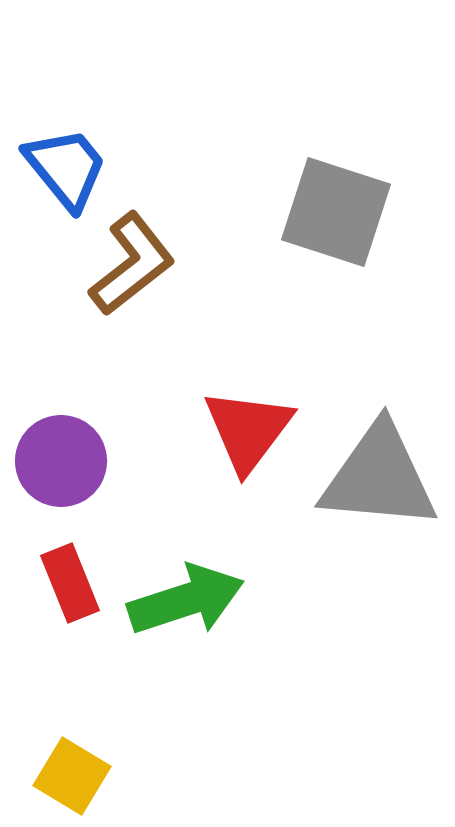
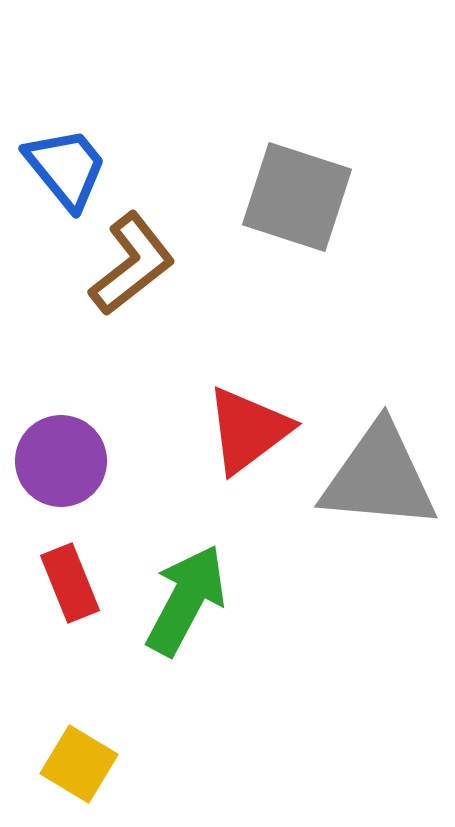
gray square: moved 39 px left, 15 px up
red triangle: rotated 16 degrees clockwise
green arrow: rotated 44 degrees counterclockwise
yellow square: moved 7 px right, 12 px up
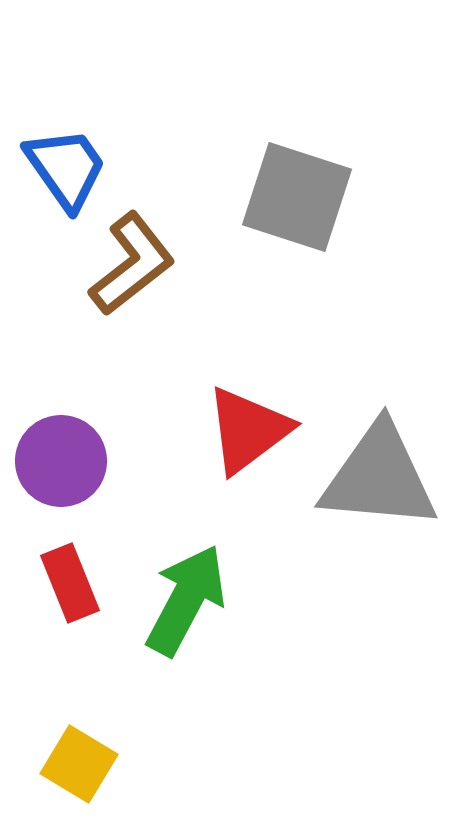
blue trapezoid: rotated 4 degrees clockwise
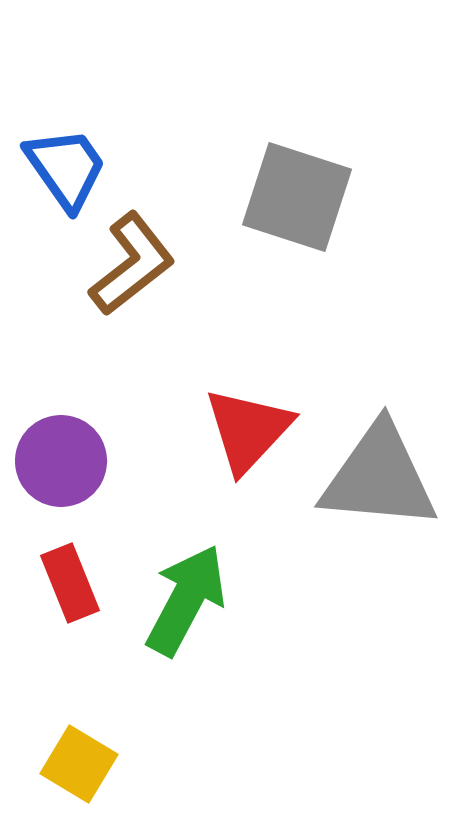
red triangle: rotated 10 degrees counterclockwise
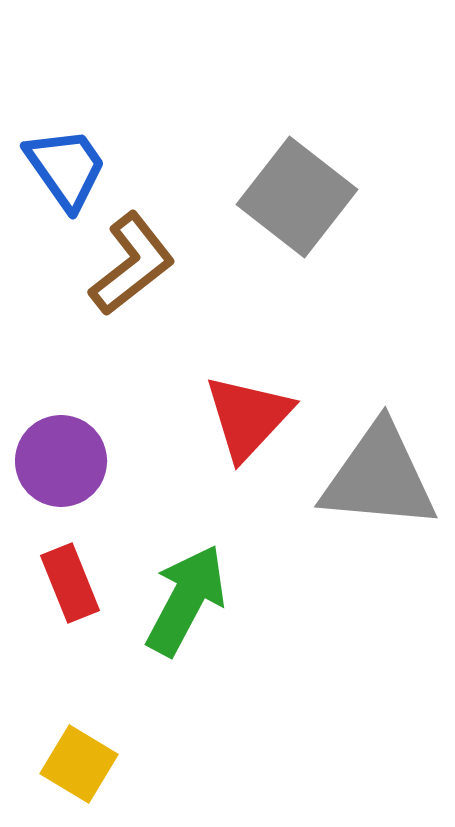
gray square: rotated 20 degrees clockwise
red triangle: moved 13 px up
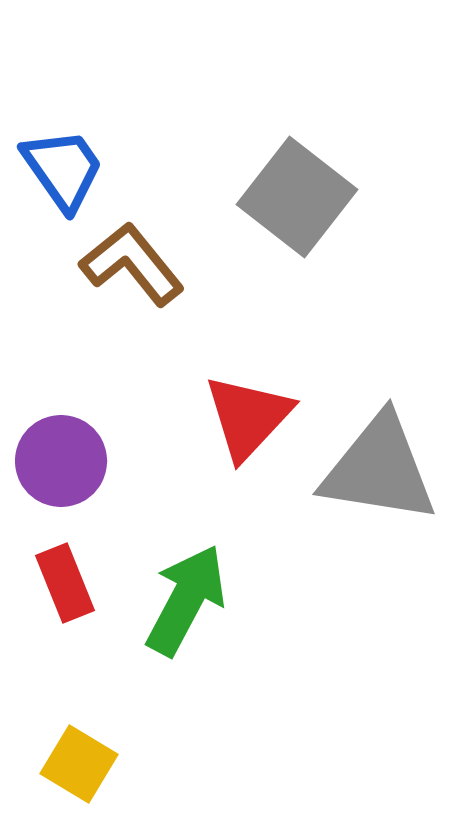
blue trapezoid: moved 3 px left, 1 px down
brown L-shape: rotated 91 degrees counterclockwise
gray triangle: moved 8 px up; rotated 4 degrees clockwise
red rectangle: moved 5 px left
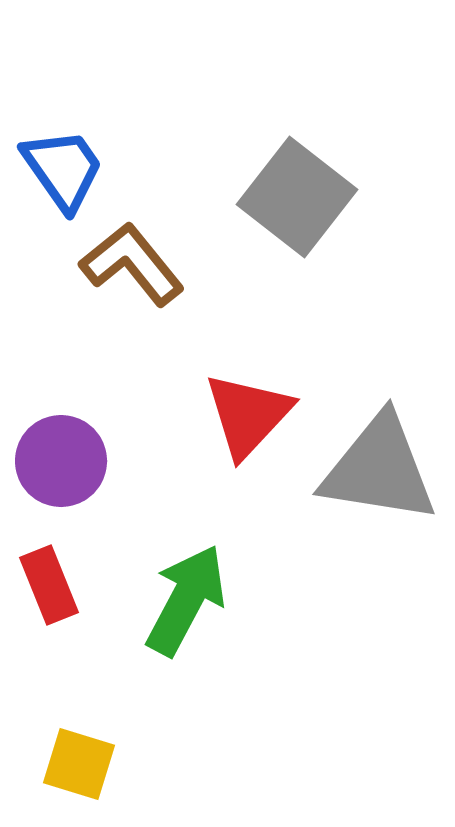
red triangle: moved 2 px up
red rectangle: moved 16 px left, 2 px down
yellow square: rotated 14 degrees counterclockwise
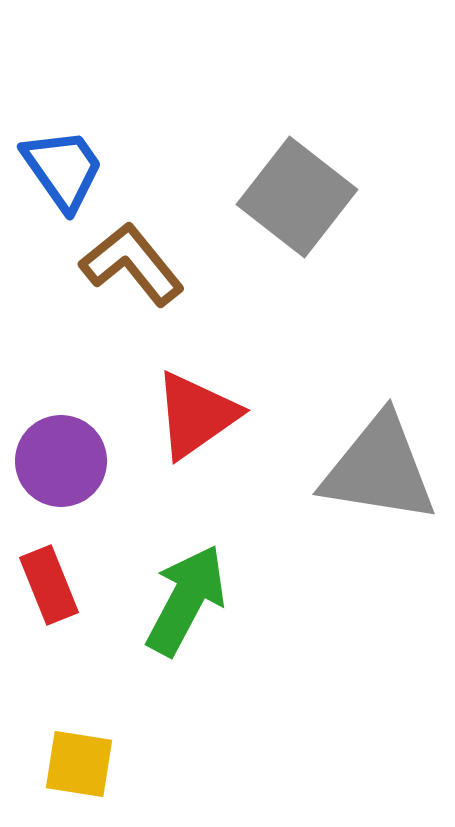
red triangle: moved 52 px left; rotated 12 degrees clockwise
yellow square: rotated 8 degrees counterclockwise
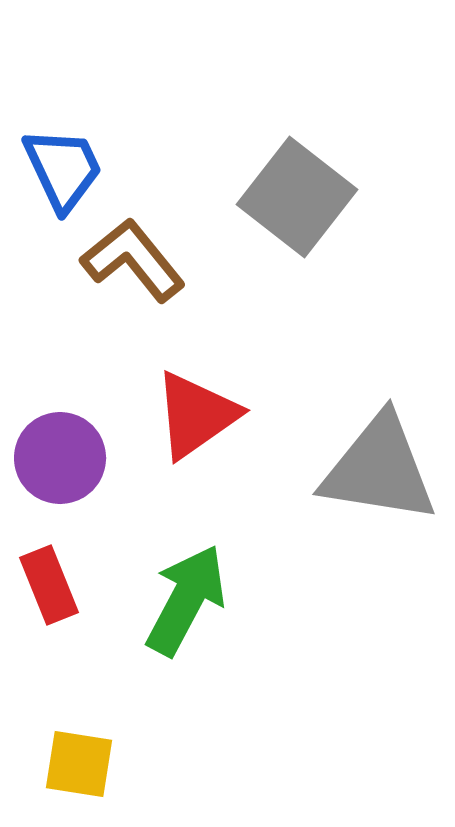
blue trapezoid: rotated 10 degrees clockwise
brown L-shape: moved 1 px right, 4 px up
purple circle: moved 1 px left, 3 px up
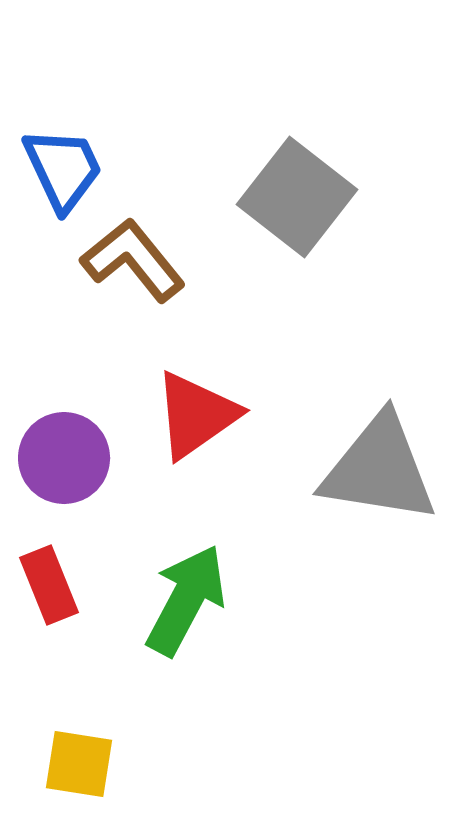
purple circle: moved 4 px right
